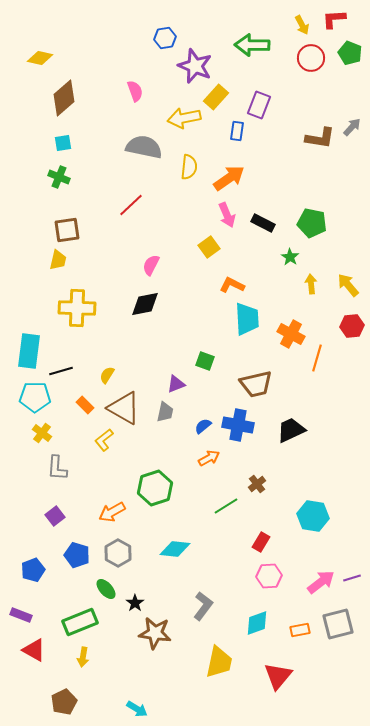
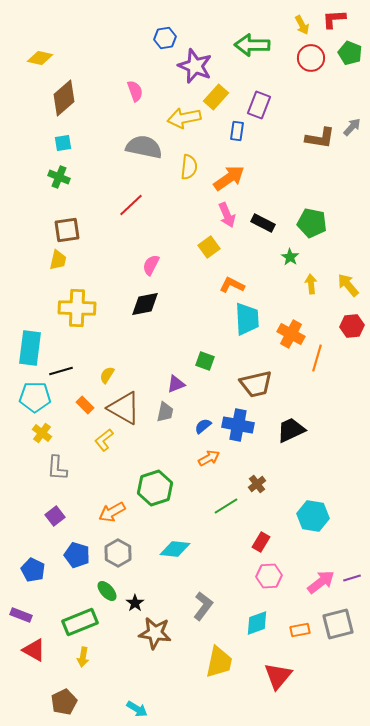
cyan rectangle at (29, 351): moved 1 px right, 3 px up
blue pentagon at (33, 570): rotated 25 degrees counterclockwise
green ellipse at (106, 589): moved 1 px right, 2 px down
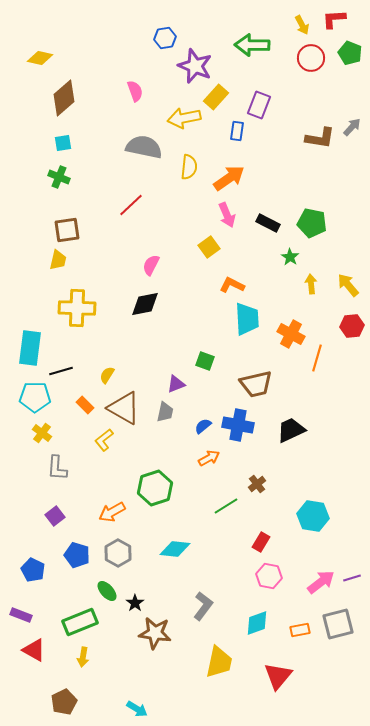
black rectangle at (263, 223): moved 5 px right
pink hexagon at (269, 576): rotated 15 degrees clockwise
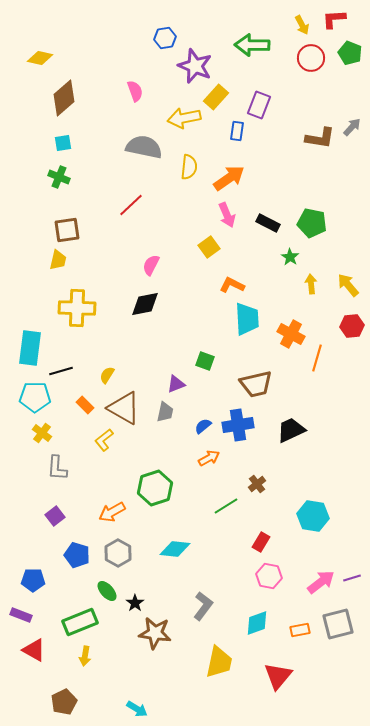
blue cross at (238, 425): rotated 20 degrees counterclockwise
blue pentagon at (33, 570): moved 10 px down; rotated 25 degrees counterclockwise
yellow arrow at (83, 657): moved 2 px right, 1 px up
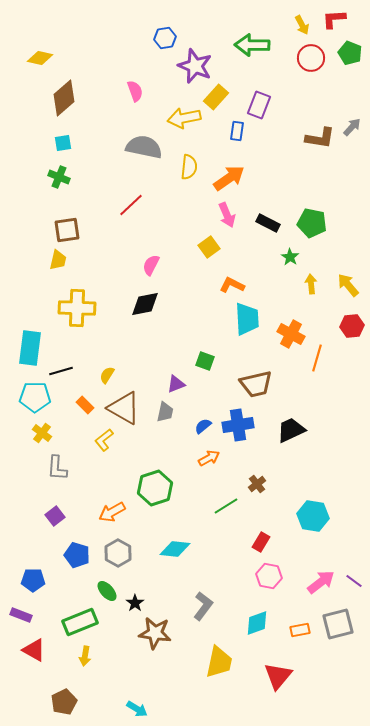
purple line at (352, 578): moved 2 px right, 3 px down; rotated 54 degrees clockwise
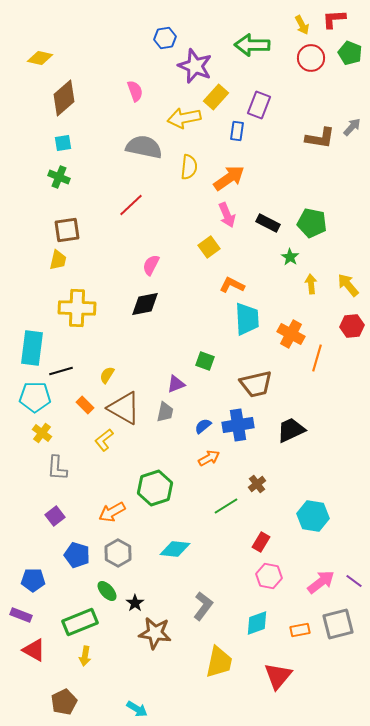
cyan rectangle at (30, 348): moved 2 px right
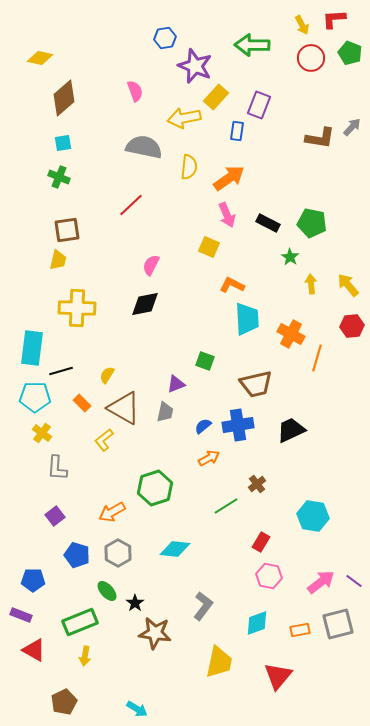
yellow square at (209, 247): rotated 30 degrees counterclockwise
orange rectangle at (85, 405): moved 3 px left, 2 px up
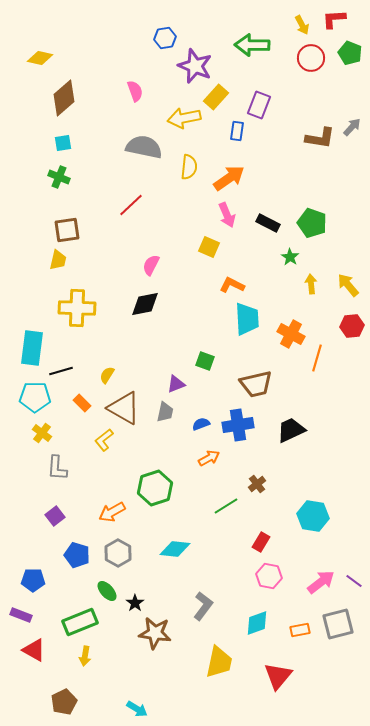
green pentagon at (312, 223): rotated 8 degrees clockwise
blue semicircle at (203, 426): moved 2 px left, 2 px up; rotated 18 degrees clockwise
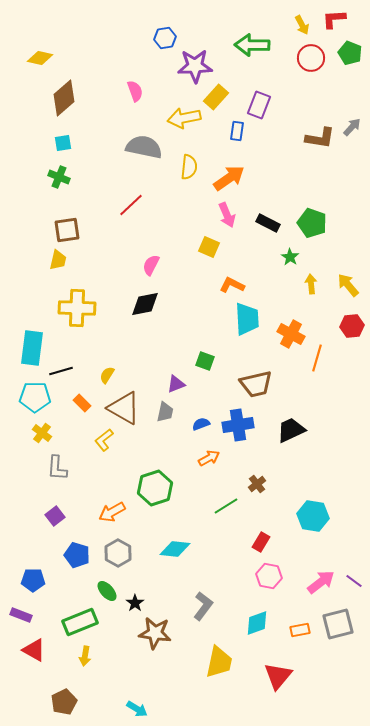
purple star at (195, 66): rotated 24 degrees counterclockwise
